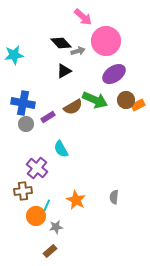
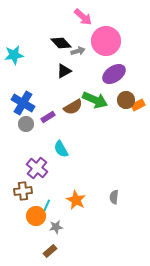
blue cross: rotated 20 degrees clockwise
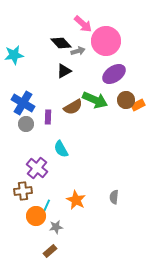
pink arrow: moved 7 px down
purple rectangle: rotated 56 degrees counterclockwise
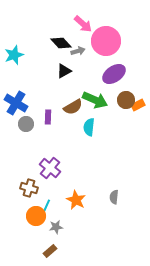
cyan star: rotated 12 degrees counterclockwise
blue cross: moved 7 px left
cyan semicircle: moved 28 px right, 22 px up; rotated 36 degrees clockwise
purple cross: moved 13 px right
brown cross: moved 6 px right, 3 px up; rotated 24 degrees clockwise
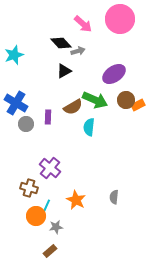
pink circle: moved 14 px right, 22 px up
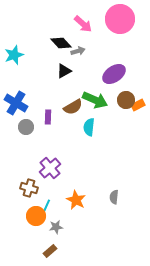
gray circle: moved 3 px down
purple cross: rotated 10 degrees clockwise
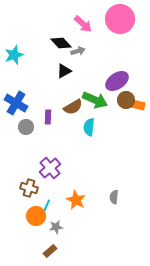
purple ellipse: moved 3 px right, 7 px down
orange rectangle: rotated 40 degrees clockwise
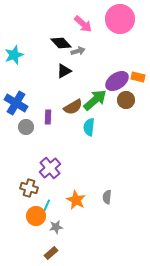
green arrow: rotated 65 degrees counterclockwise
orange rectangle: moved 28 px up
gray semicircle: moved 7 px left
brown rectangle: moved 1 px right, 2 px down
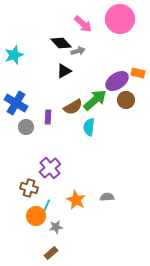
orange rectangle: moved 4 px up
gray semicircle: rotated 80 degrees clockwise
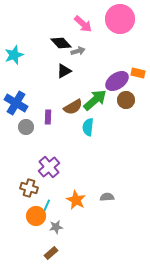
cyan semicircle: moved 1 px left
purple cross: moved 1 px left, 1 px up
